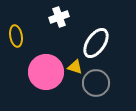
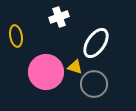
gray circle: moved 2 px left, 1 px down
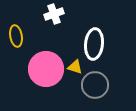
white cross: moved 5 px left, 3 px up
white ellipse: moved 2 px left, 1 px down; rotated 28 degrees counterclockwise
pink circle: moved 3 px up
gray circle: moved 1 px right, 1 px down
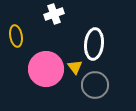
yellow triangle: rotated 35 degrees clockwise
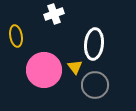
pink circle: moved 2 px left, 1 px down
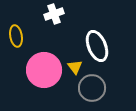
white ellipse: moved 3 px right, 2 px down; rotated 28 degrees counterclockwise
gray circle: moved 3 px left, 3 px down
